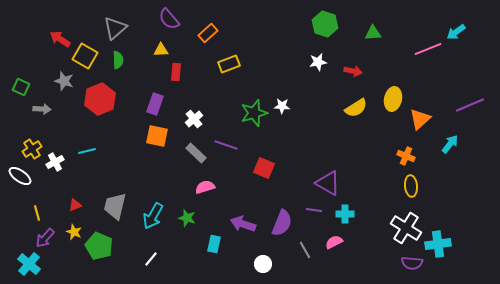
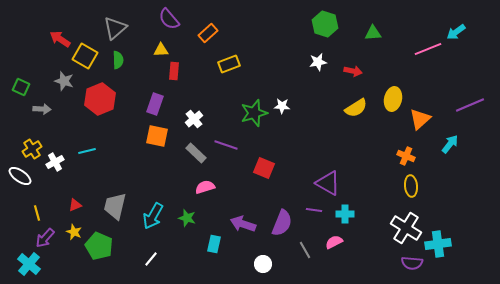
red rectangle at (176, 72): moved 2 px left, 1 px up
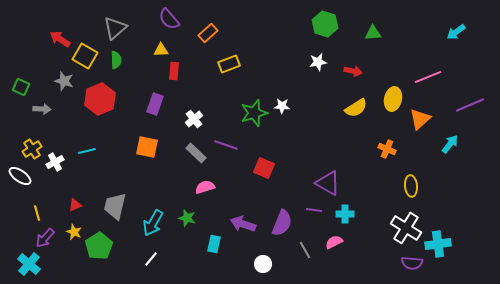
pink line at (428, 49): moved 28 px down
green semicircle at (118, 60): moved 2 px left
orange square at (157, 136): moved 10 px left, 11 px down
orange cross at (406, 156): moved 19 px left, 7 px up
cyan arrow at (153, 216): moved 7 px down
green pentagon at (99, 246): rotated 16 degrees clockwise
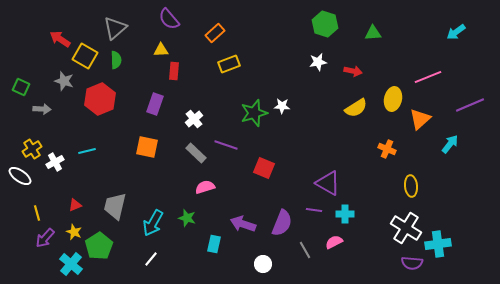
orange rectangle at (208, 33): moved 7 px right
cyan cross at (29, 264): moved 42 px right
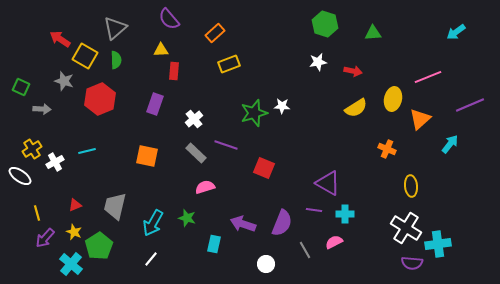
orange square at (147, 147): moved 9 px down
white circle at (263, 264): moved 3 px right
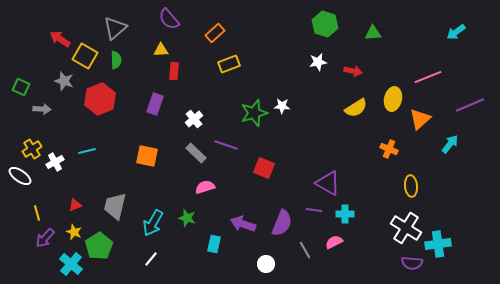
orange cross at (387, 149): moved 2 px right
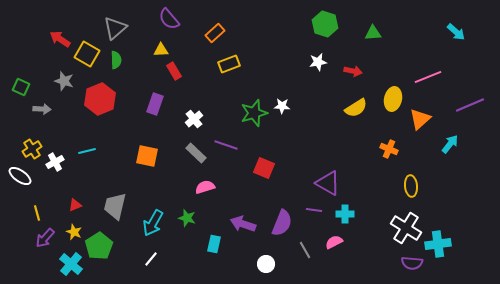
cyan arrow at (456, 32): rotated 102 degrees counterclockwise
yellow square at (85, 56): moved 2 px right, 2 px up
red rectangle at (174, 71): rotated 36 degrees counterclockwise
